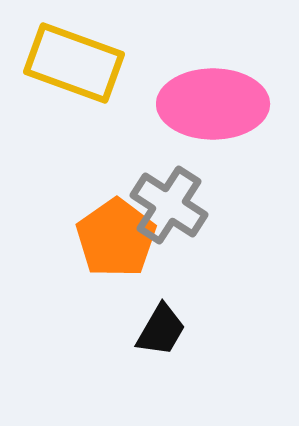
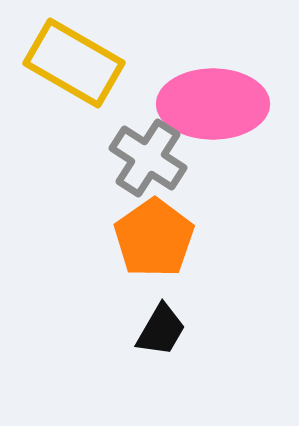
yellow rectangle: rotated 10 degrees clockwise
gray cross: moved 21 px left, 47 px up
orange pentagon: moved 38 px right
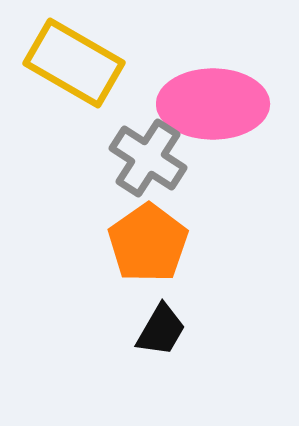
orange pentagon: moved 6 px left, 5 px down
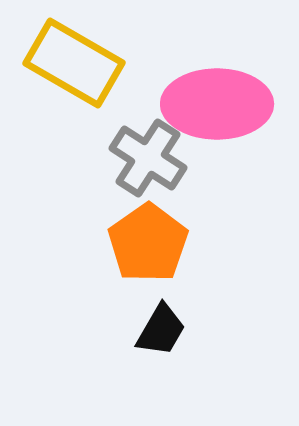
pink ellipse: moved 4 px right
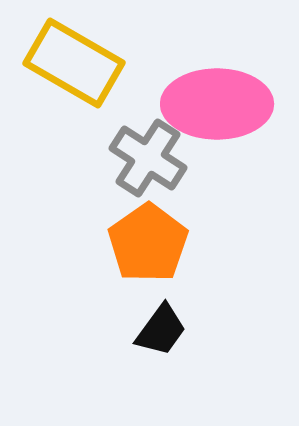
black trapezoid: rotated 6 degrees clockwise
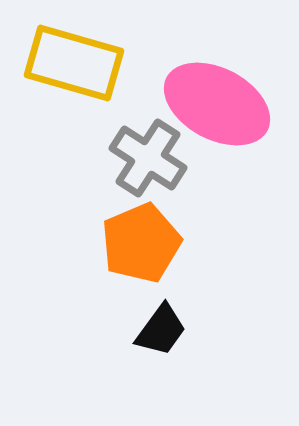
yellow rectangle: rotated 14 degrees counterclockwise
pink ellipse: rotated 28 degrees clockwise
orange pentagon: moved 7 px left; rotated 12 degrees clockwise
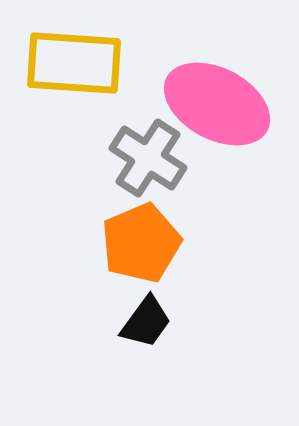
yellow rectangle: rotated 12 degrees counterclockwise
black trapezoid: moved 15 px left, 8 px up
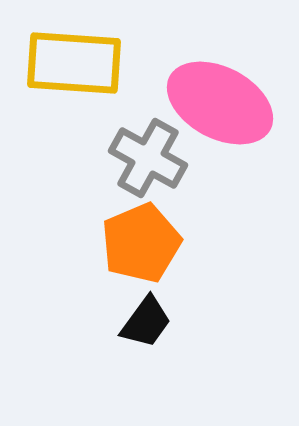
pink ellipse: moved 3 px right, 1 px up
gray cross: rotated 4 degrees counterclockwise
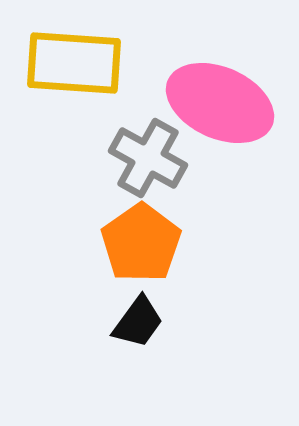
pink ellipse: rotated 4 degrees counterclockwise
orange pentagon: rotated 12 degrees counterclockwise
black trapezoid: moved 8 px left
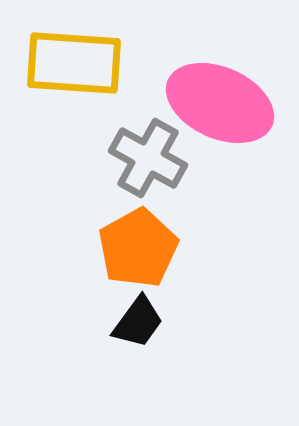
orange pentagon: moved 3 px left, 5 px down; rotated 6 degrees clockwise
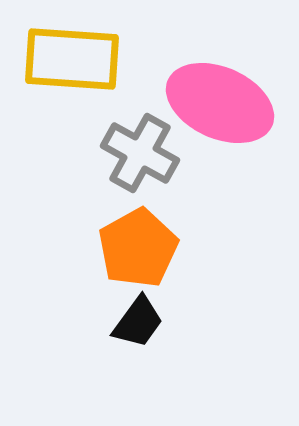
yellow rectangle: moved 2 px left, 4 px up
gray cross: moved 8 px left, 5 px up
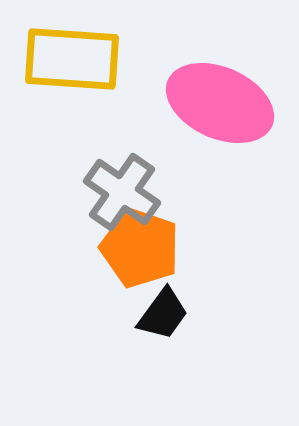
gray cross: moved 18 px left, 39 px down; rotated 6 degrees clockwise
orange pentagon: moved 2 px right; rotated 24 degrees counterclockwise
black trapezoid: moved 25 px right, 8 px up
